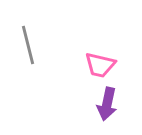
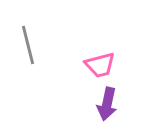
pink trapezoid: rotated 28 degrees counterclockwise
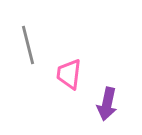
pink trapezoid: moved 31 px left, 9 px down; rotated 112 degrees clockwise
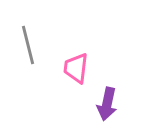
pink trapezoid: moved 7 px right, 6 px up
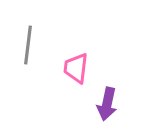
gray line: rotated 21 degrees clockwise
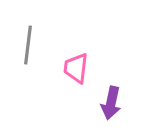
purple arrow: moved 4 px right, 1 px up
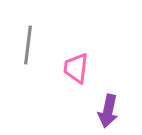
purple arrow: moved 3 px left, 8 px down
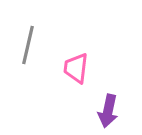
gray line: rotated 6 degrees clockwise
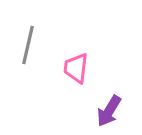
purple arrow: moved 1 px right; rotated 20 degrees clockwise
